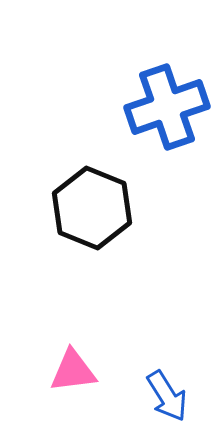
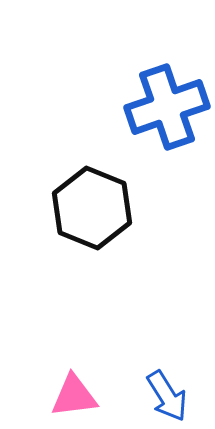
pink triangle: moved 1 px right, 25 px down
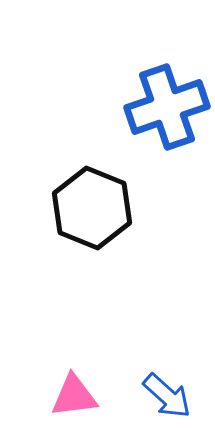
blue arrow: rotated 16 degrees counterclockwise
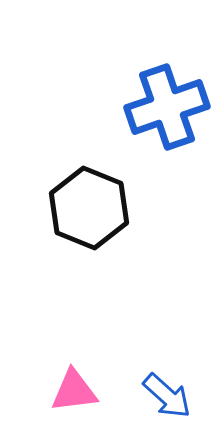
black hexagon: moved 3 px left
pink triangle: moved 5 px up
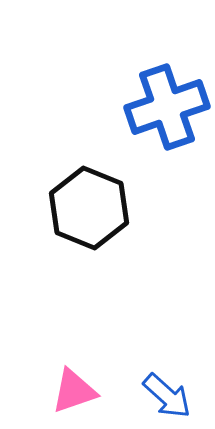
pink triangle: rotated 12 degrees counterclockwise
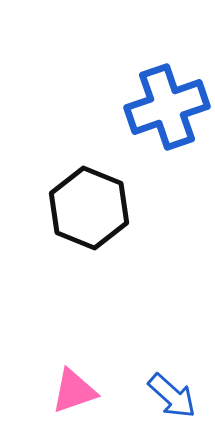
blue arrow: moved 5 px right
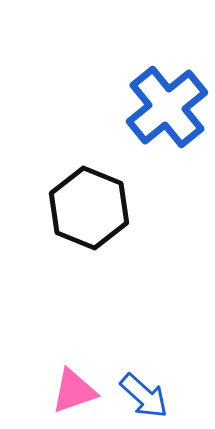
blue cross: rotated 20 degrees counterclockwise
blue arrow: moved 28 px left
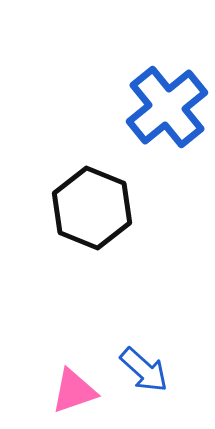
black hexagon: moved 3 px right
blue arrow: moved 26 px up
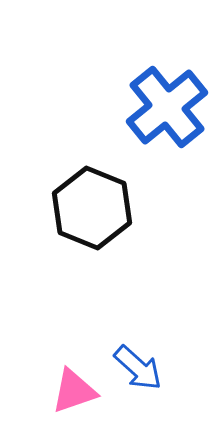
blue arrow: moved 6 px left, 2 px up
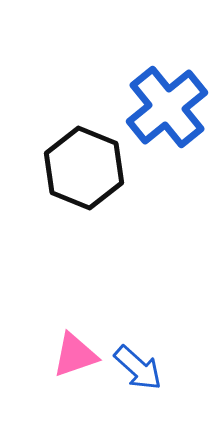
black hexagon: moved 8 px left, 40 px up
pink triangle: moved 1 px right, 36 px up
